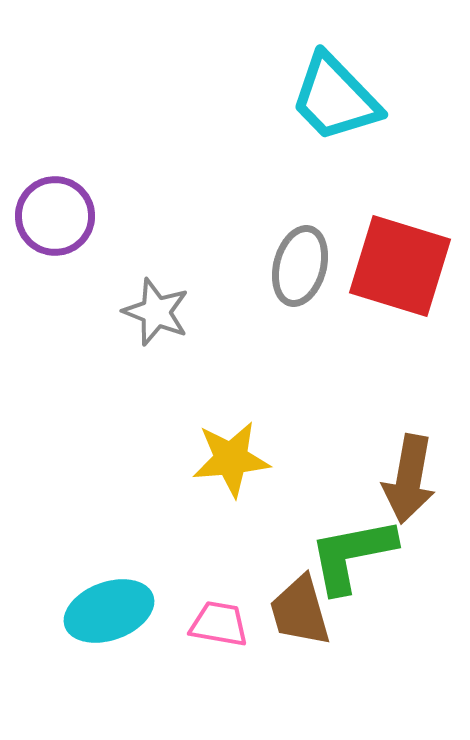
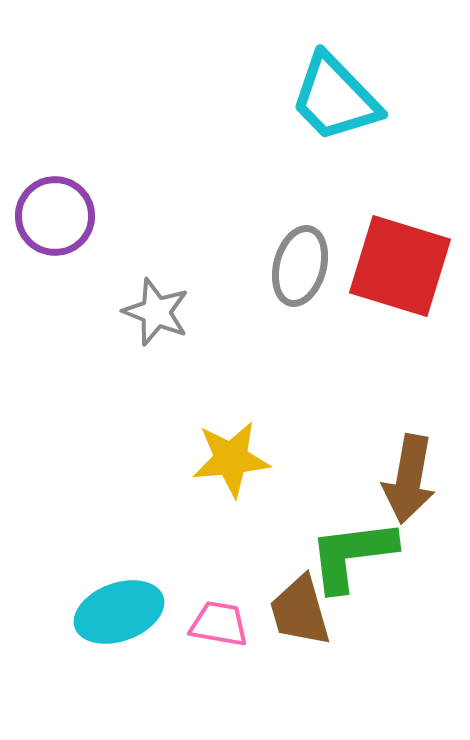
green L-shape: rotated 4 degrees clockwise
cyan ellipse: moved 10 px right, 1 px down
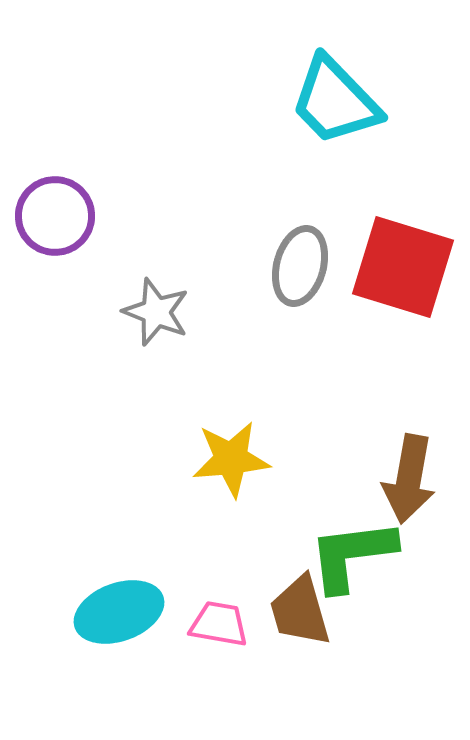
cyan trapezoid: moved 3 px down
red square: moved 3 px right, 1 px down
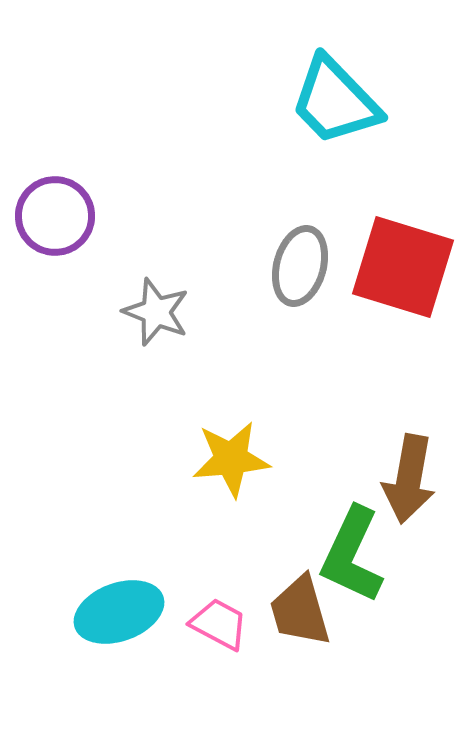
green L-shape: rotated 58 degrees counterclockwise
pink trapezoid: rotated 18 degrees clockwise
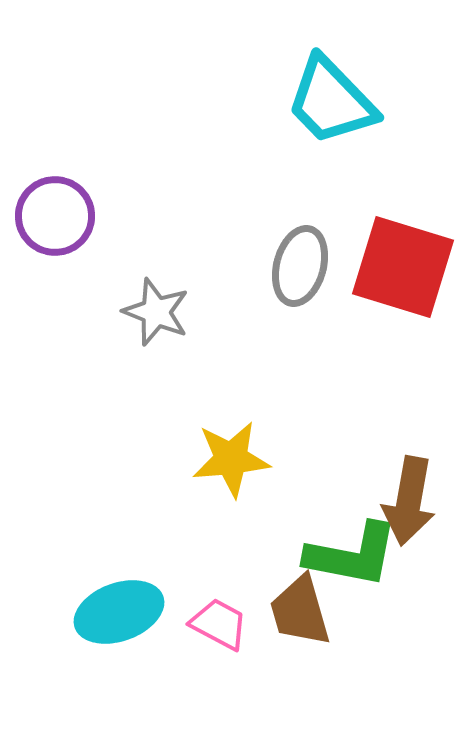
cyan trapezoid: moved 4 px left
brown arrow: moved 22 px down
green L-shape: rotated 104 degrees counterclockwise
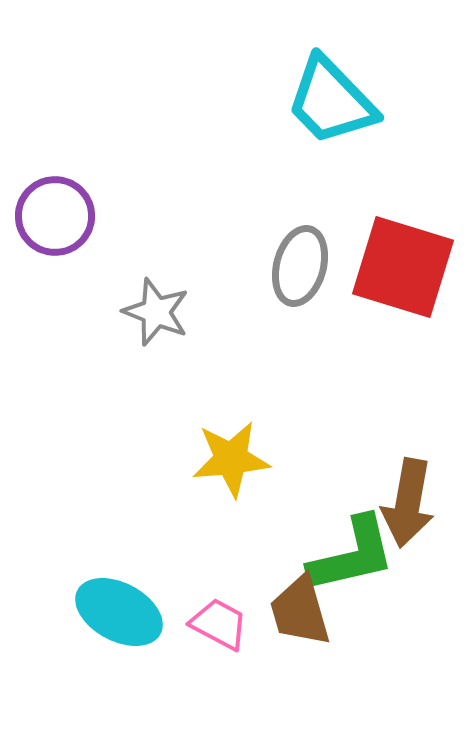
brown arrow: moved 1 px left, 2 px down
green L-shape: rotated 24 degrees counterclockwise
cyan ellipse: rotated 48 degrees clockwise
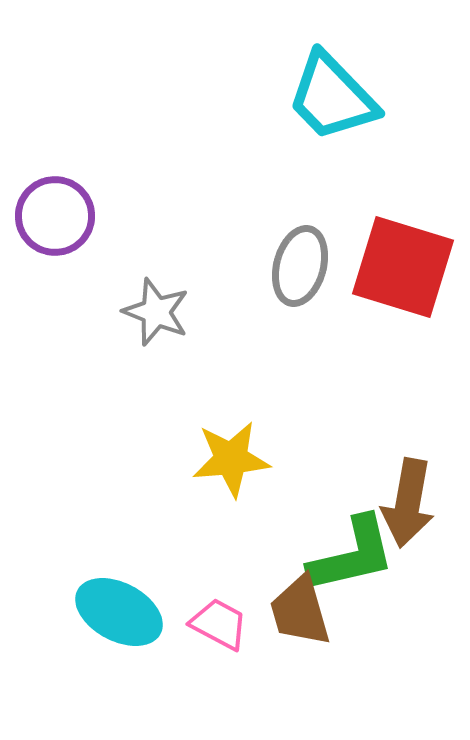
cyan trapezoid: moved 1 px right, 4 px up
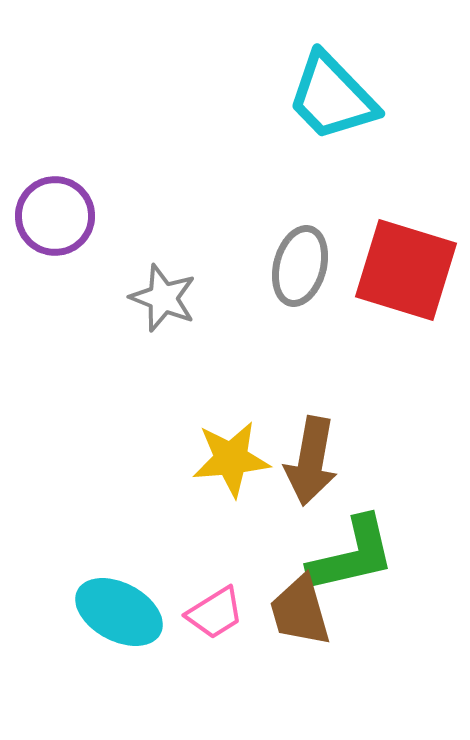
red square: moved 3 px right, 3 px down
gray star: moved 7 px right, 14 px up
brown arrow: moved 97 px left, 42 px up
pink trapezoid: moved 4 px left, 11 px up; rotated 120 degrees clockwise
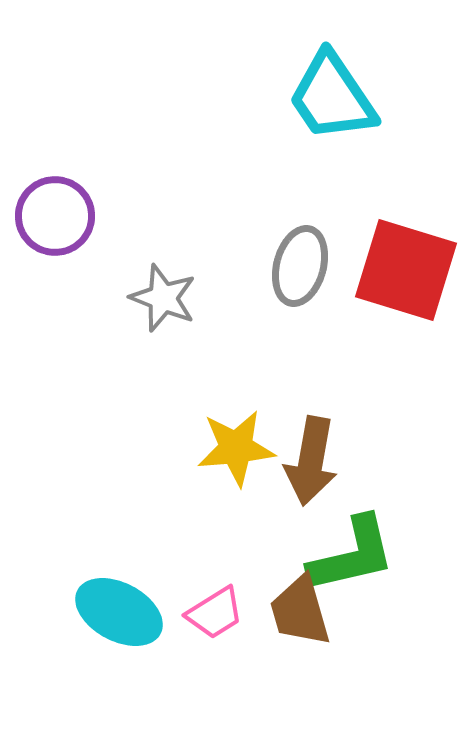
cyan trapezoid: rotated 10 degrees clockwise
yellow star: moved 5 px right, 11 px up
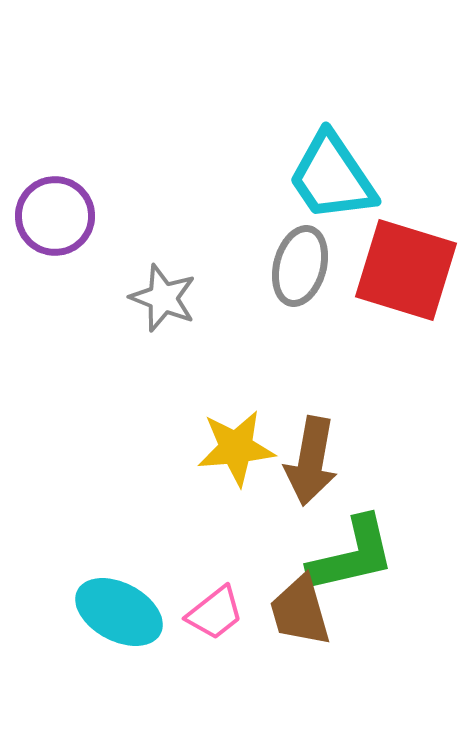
cyan trapezoid: moved 80 px down
pink trapezoid: rotated 6 degrees counterclockwise
